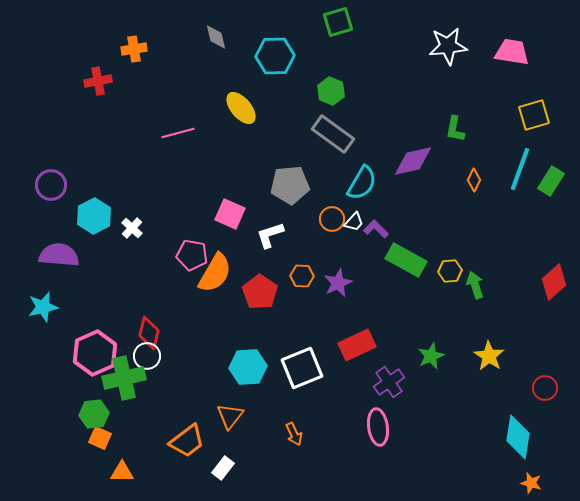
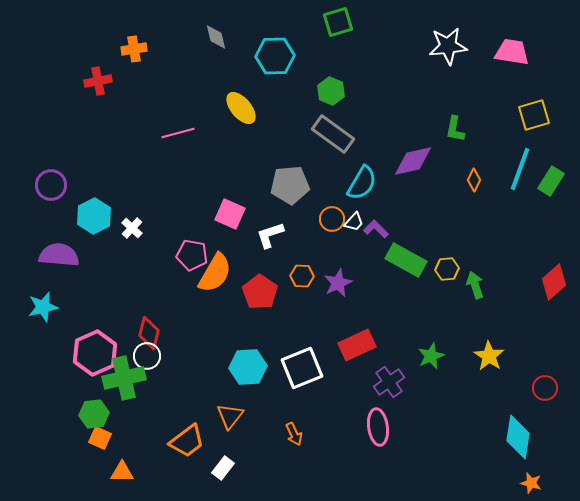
yellow hexagon at (450, 271): moved 3 px left, 2 px up
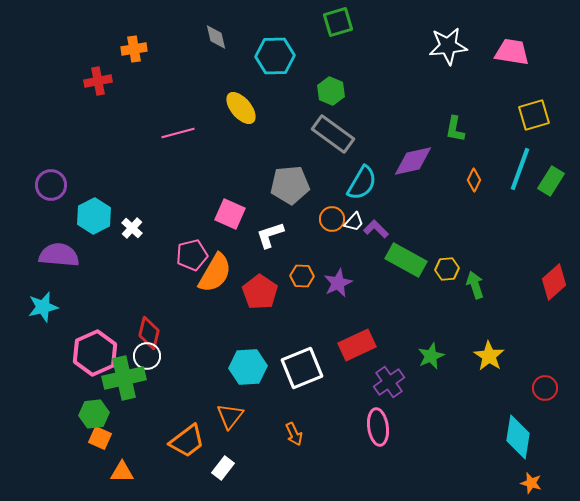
pink pentagon at (192, 255): rotated 24 degrees counterclockwise
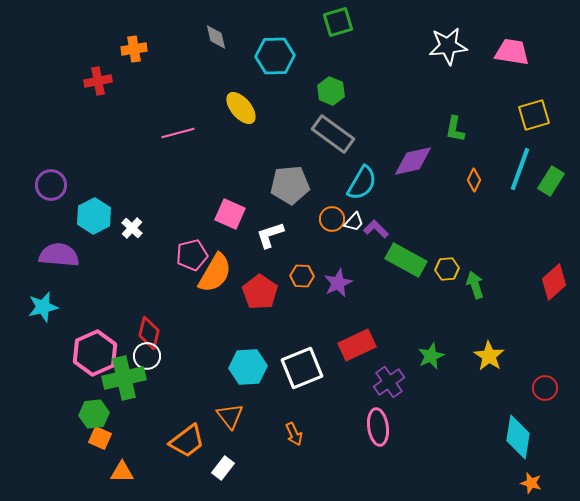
orange triangle at (230, 416): rotated 16 degrees counterclockwise
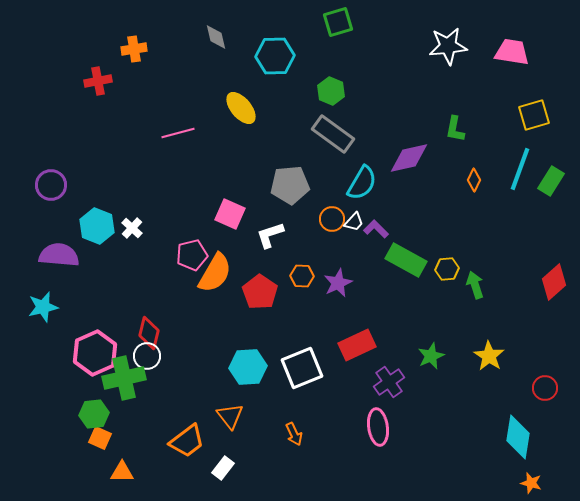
purple diamond at (413, 161): moved 4 px left, 3 px up
cyan hexagon at (94, 216): moved 3 px right, 10 px down; rotated 12 degrees counterclockwise
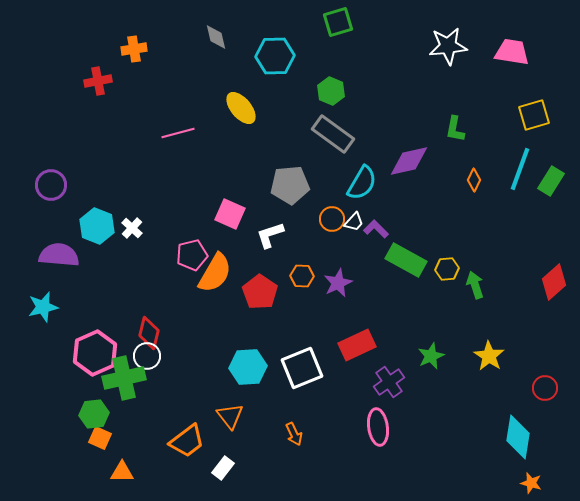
purple diamond at (409, 158): moved 3 px down
